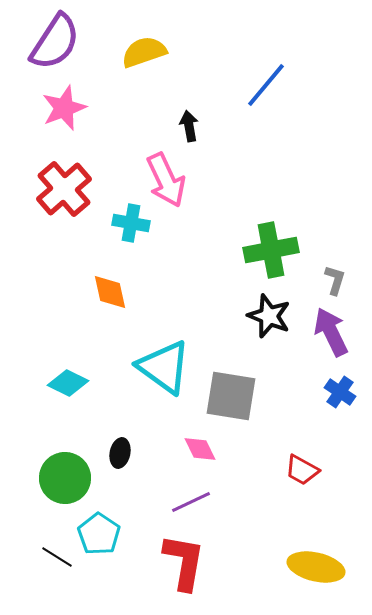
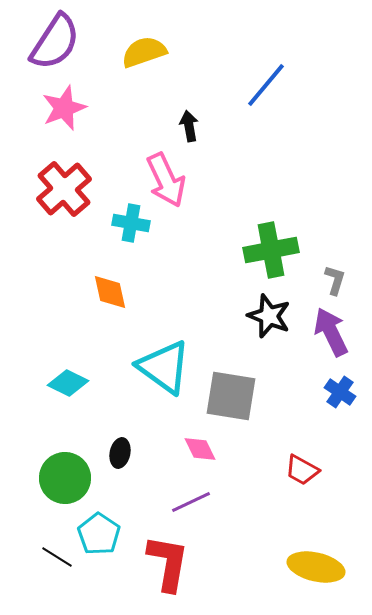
red L-shape: moved 16 px left, 1 px down
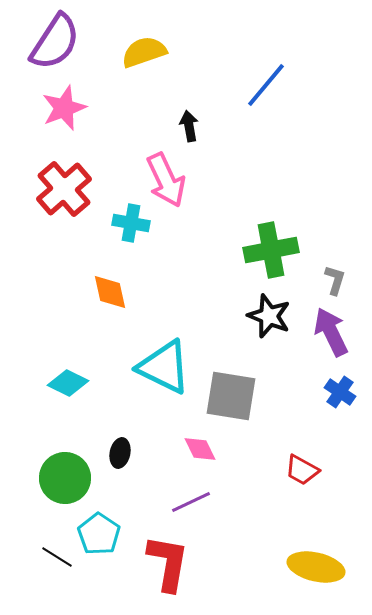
cyan triangle: rotated 10 degrees counterclockwise
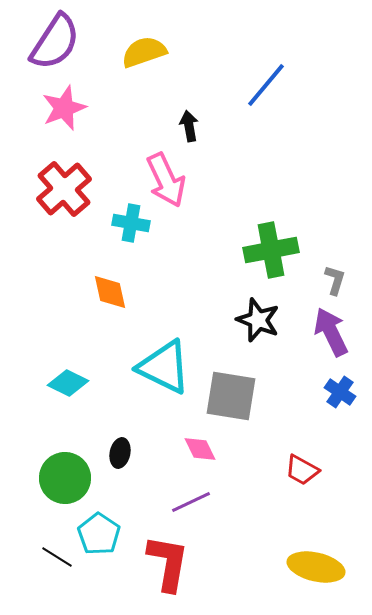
black star: moved 11 px left, 4 px down
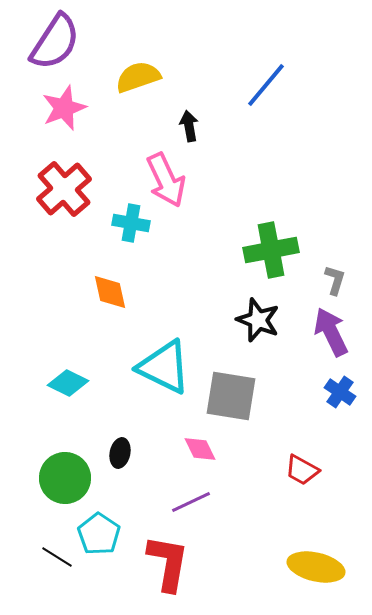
yellow semicircle: moved 6 px left, 25 px down
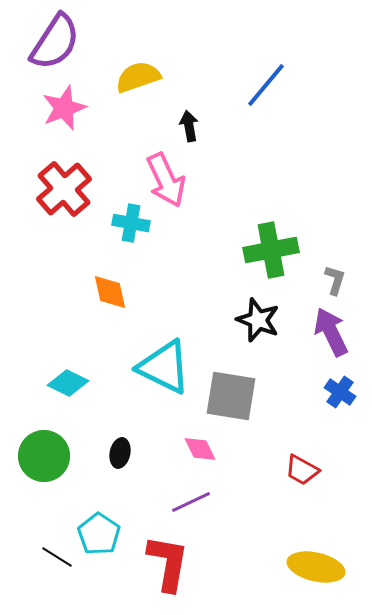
green circle: moved 21 px left, 22 px up
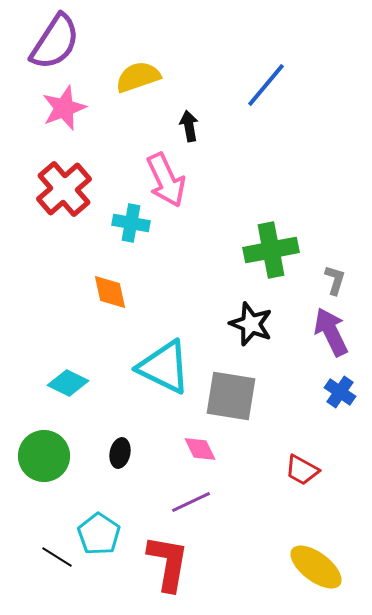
black star: moved 7 px left, 4 px down
yellow ellipse: rotated 24 degrees clockwise
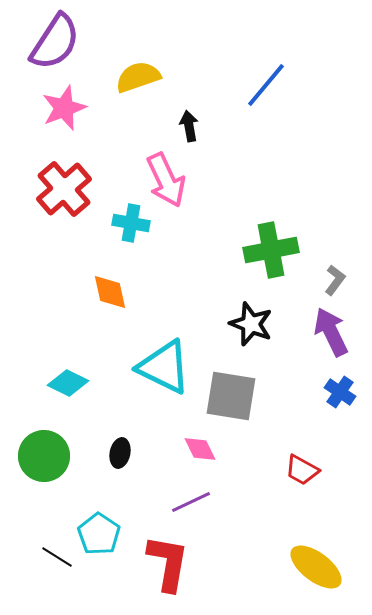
gray L-shape: rotated 20 degrees clockwise
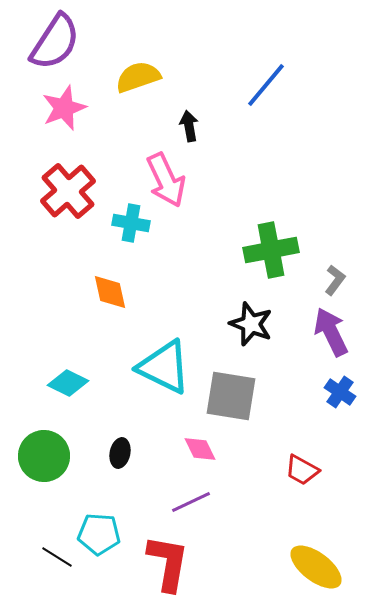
red cross: moved 4 px right, 2 px down
cyan pentagon: rotated 30 degrees counterclockwise
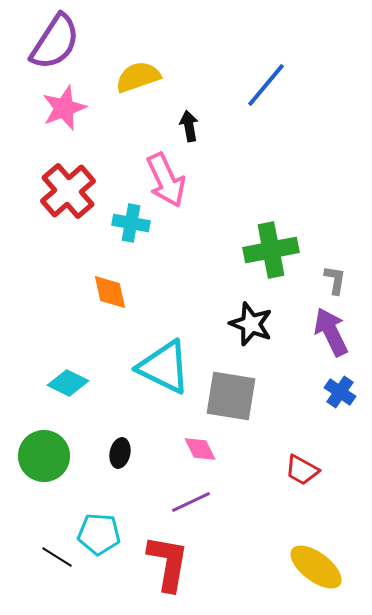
gray L-shape: rotated 28 degrees counterclockwise
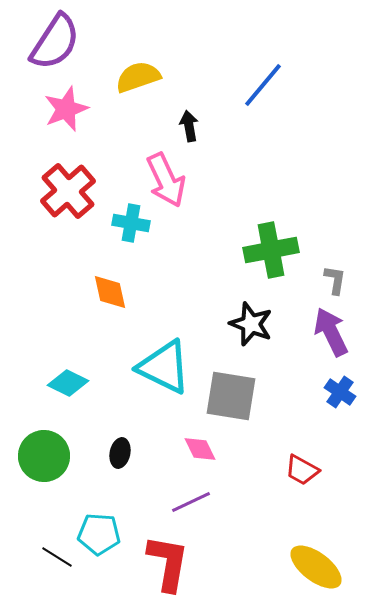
blue line: moved 3 px left
pink star: moved 2 px right, 1 px down
